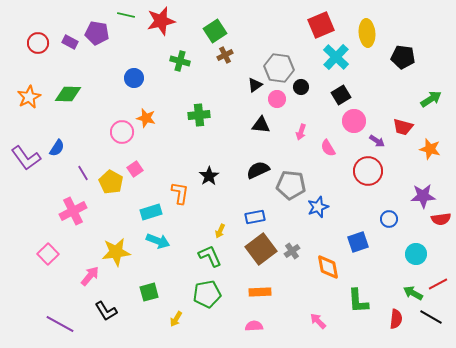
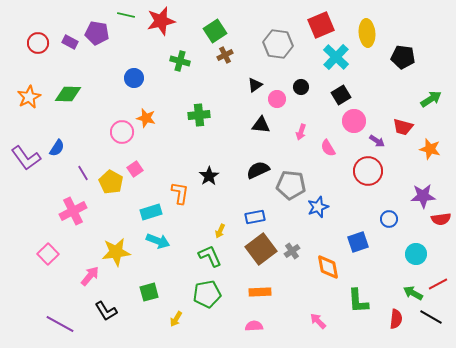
gray hexagon at (279, 68): moved 1 px left, 24 px up
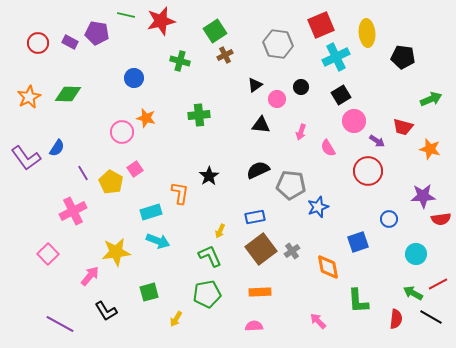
cyan cross at (336, 57): rotated 20 degrees clockwise
green arrow at (431, 99): rotated 10 degrees clockwise
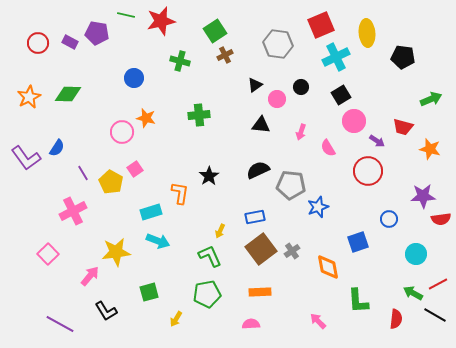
black line at (431, 317): moved 4 px right, 2 px up
pink semicircle at (254, 326): moved 3 px left, 2 px up
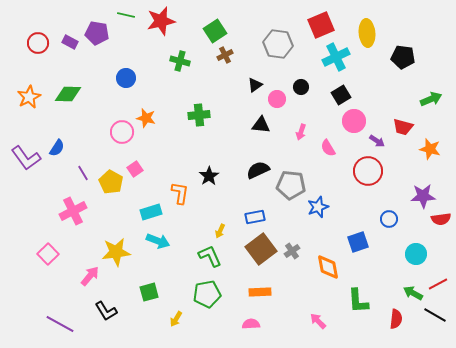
blue circle at (134, 78): moved 8 px left
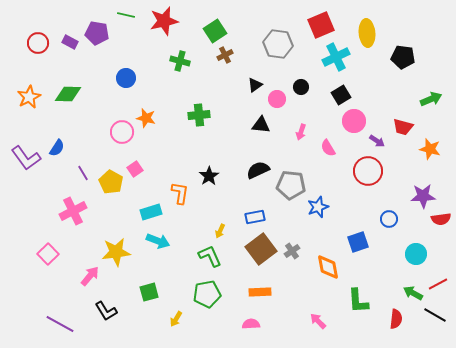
red star at (161, 21): moved 3 px right
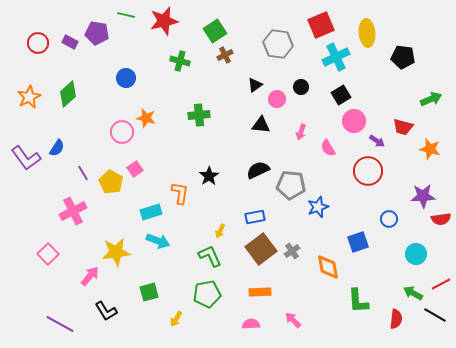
green diamond at (68, 94): rotated 44 degrees counterclockwise
red line at (438, 284): moved 3 px right
pink arrow at (318, 321): moved 25 px left, 1 px up
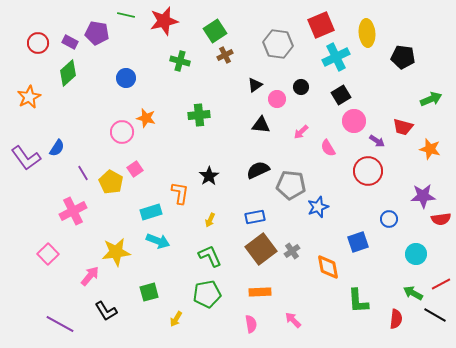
green diamond at (68, 94): moved 21 px up
pink arrow at (301, 132): rotated 28 degrees clockwise
yellow arrow at (220, 231): moved 10 px left, 11 px up
pink semicircle at (251, 324): rotated 84 degrees clockwise
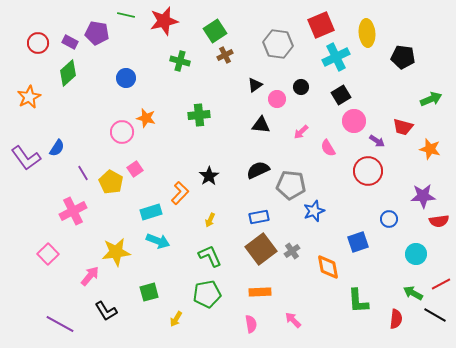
orange L-shape at (180, 193): rotated 35 degrees clockwise
blue star at (318, 207): moved 4 px left, 4 px down
blue rectangle at (255, 217): moved 4 px right
red semicircle at (441, 219): moved 2 px left, 2 px down
